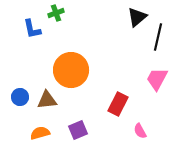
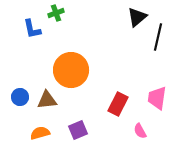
pink trapezoid: moved 19 px down; rotated 20 degrees counterclockwise
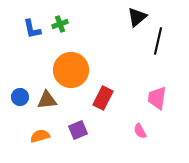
green cross: moved 4 px right, 11 px down
black line: moved 4 px down
red rectangle: moved 15 px left, 6 px up
orange semicircle: moved 3 px down
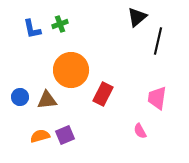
red rectangle: moved 4 px up
purple square: moved 13 px left, 5 px down
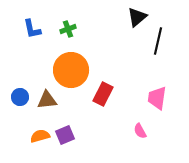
green cross: moved 8 px right, 5 px down
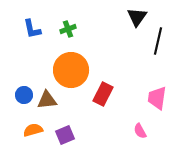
black triangle: rotated 15 degrees counterclockwise
blue circle: moved 4 px right, 2 px up
orange semicircle: moved 7 px left, 6 px up
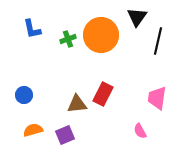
green cross: moved 10 px down
orange circle: moved 30 px right, 35 px up
brown triangle: moved 30 px right, 4 px down
